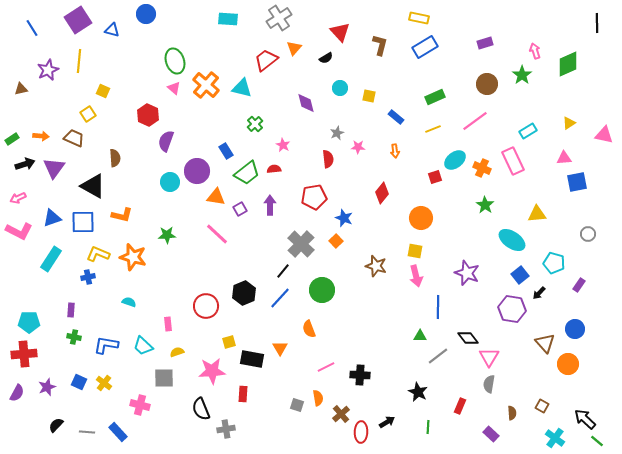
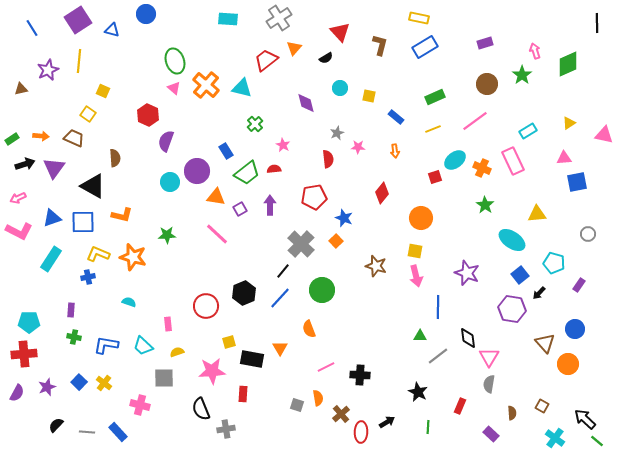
yellow square at (88, 114): rotated 21 degrees counterclockwise
black diamond at (468, 338): rotated 30 degrees clockwise
blue square at (79, 382): rotated 21 degrees clockwise
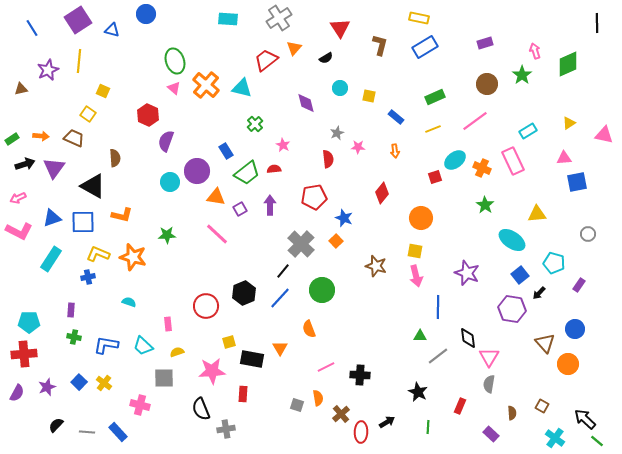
red triangle at (340, 32): moved 4 px up; rotated 10 degrees clockwise
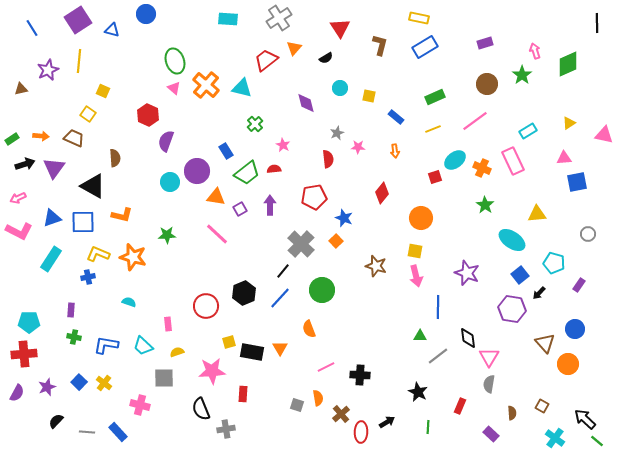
black rectangle at (252, 359): moved 7 px up
black semicircle at (56, 425): moved 4 px up
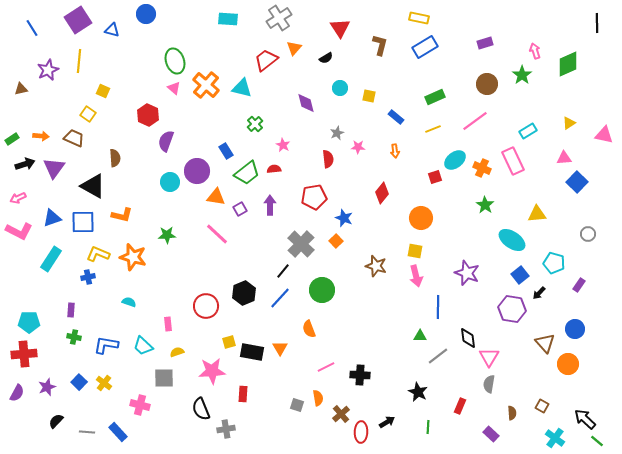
blue square at (577, 182): rotated 35 degrees counterclockwise
